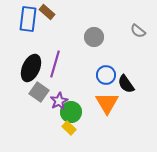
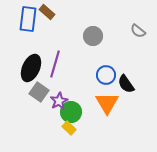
gray circle: moved 1 px left, 1 px up
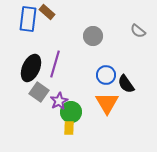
yellow rectangle: rotated 48 degrees clockwise
